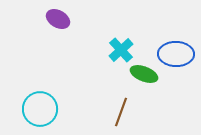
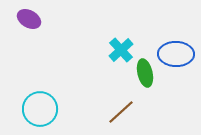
purple ellipse: moved 29 px left
green ellipse: moved 1 px right, 1 px up; rotated 56 degrees clockwise
brown line: rotated 28 degrees clockwise
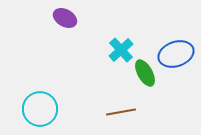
purple ellipse: moved 36 px right, 1 px up
blue ellipse: rotated 20 degrees counterclockwise
green ellipse: rotated 16 degrees counterclockwise
brown line: rotated 32 degrees clockwise
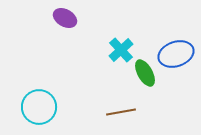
cyan circle: moved 1 px left, 2 px up
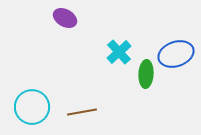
cyan cross: moved 2 px left, 2 px down
green ellipse: moved 1 px right, 1 px down; rotated 32 degrees clockwise
cyan circle: moved 7 px left
brown line: moved 39 px left
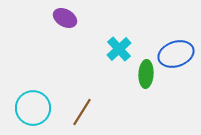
cyan cross: moved 3 px up
cyan circle: moved 1 px right, 1 px down
brown line: rotated 48 degrees counterclockwise
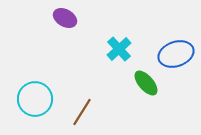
green ellipse: moved 9 px down; rotated 44 degrees counterclockwise
cyan circle: moved 2 px right, 9 px up
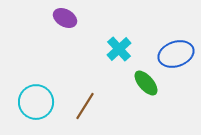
cyan circle: moved 1 px right, 3 px down
brown line: moved 3 px right, 6 px up
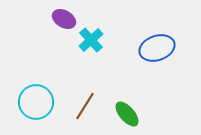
purple ellipse: moved 1 px left, 1 px down
cyan cross: moved 28 px left, 9 px up
blue ellipse: moved 19 px left, 6 px up
green ellipse: moved 19 px left, 31 px down
